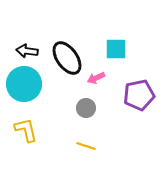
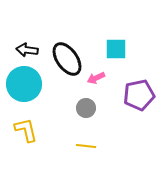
black arrow: moved 1 px up
black ellipse: moved 1 px down
yellow line: rotated 12 degrees counterclockwise
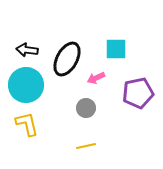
black ellipse: rotated 64 degrees clockwise
cyan circle: moved 2 px right, 1 px down
purple pentagon: moved 1 px left, 2 px up
yellow L-shape: moved 1 px right, 6 px up
yellow line: rotated 18 degrees counterclockwise
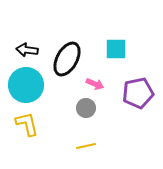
pink arrow: moved 1 px left, 6 px down; rotated 132 degrees counterclockwise
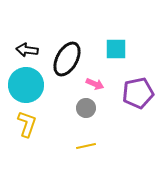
yellow L-shape: rotated 32 degrees clockwise
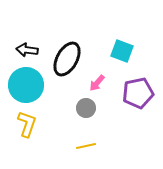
cyan square: moved 6 px right, 2 px down; rotated 20 degrees clockwise
pink arrow: moved 2 px right, 1 px up; rotated 108 degrees clockwise
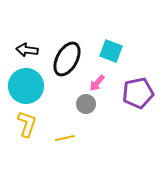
cyan square: moved 11 px left
cyan circle: moved 1 px down
gray circle: moved 4 px up
yellow line: moved 21 px left, 8 px up
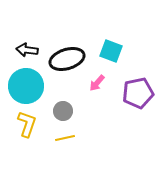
black ellipse: rotated 44 degrees clockwise
gray circle: moved 23 px left, 7 px down
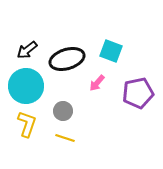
black arrow: rotated 45 degrees counterclockwise
yellow line: rotated 30 degrees clockwise
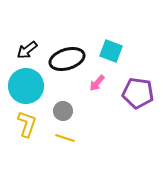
purple pentagon: rotated 20 degrees clockwise
